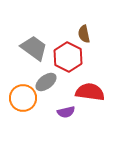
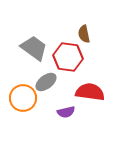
red hexagon: rotated 20 degrees counterclockwise
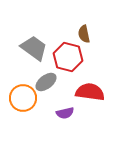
red hexagon: rotated 8 degrees clockwise
purple semicircle: moved 1 px left, 1 px down
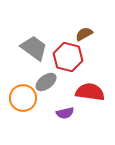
brown semicircle: rotated 72 degrees clockwise
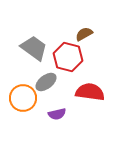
purple semicircle: moved 8 px left, 1 px down
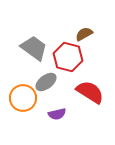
red semicircle: rotated 24 degrees clockwise
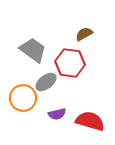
gray trapezoid: moved 1 px left, 2 px down
red hexagon: moved 2 px right, 6 px down; rotated 8 degrees counterclockwise
red semicircle: moved 29 px down; rotated 16 degrees counterclockwise
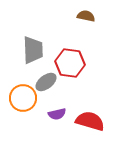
brown semicircle: moved 2 px right, 18 px up; rotated 42 degrees clockwise
gray trapezoid: rotated 52 degrees clockwise
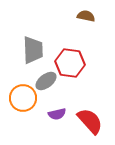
gray ellipse: moved 1 px up
red semicircle: rotated 32 degrees clockwise
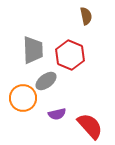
brown semicircle: rotated 66 degrees clockwise
red hexagon: moved 8 px up; rotated 16 degrees clockwise
red semicircle: moved 5 px down
